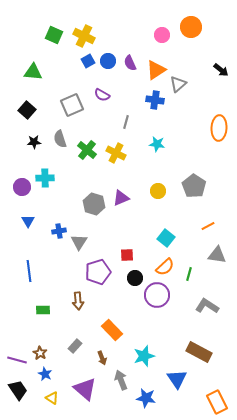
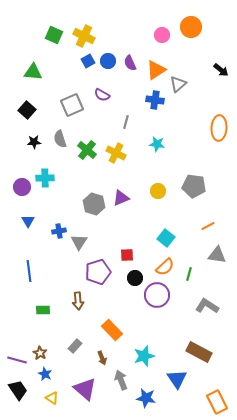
gray pentagon at (194, 186): rotated 25 degrees counterclockwise
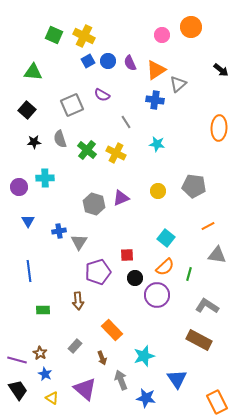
gray line at (126, 122): rotated 48 degrees counterclockwise
purple circle at (22, 187): moved 3 px left
brown rectangle at (199, 352): moved 12 px up
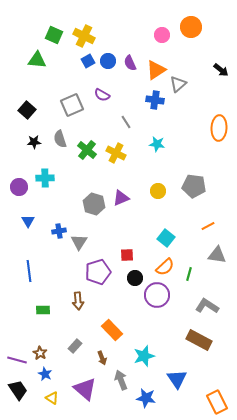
green triangle at (33, 72): moved 4 px right, 12 px up
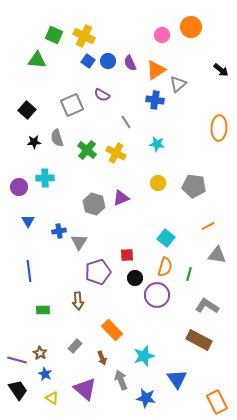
blue square at (88, 61): rotated 24 degrees counterclockwise
gray semicircle at (60, 139): moved 3 px left, 1 px up
yellow circle at (158, 191): moved 8 px up
orange semicircle at (165, 267): rotated 30 degrees counterclockwise
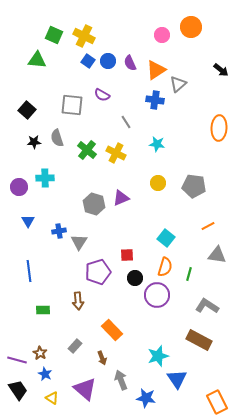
gray square at (72, 105): rotated 30 degrees clockwise
cyan star at (144, 356): moved 14 px right
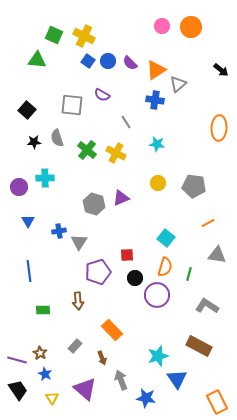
pink circle at (162, 35): moved 9 px up
purple semicircle at (130, 63): rotated 21 degrees counterclockwise
orange line at (208, 226): moved 3 px up
brown rectangle at (199, 340): moved 6 px down
yellow triangle at (52, 398): rotated 24 degrees clockwise
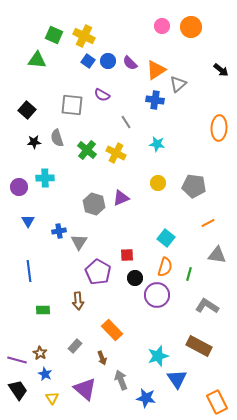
purple pentagon at (98, 272): rotated 25 degrees counterclockwise
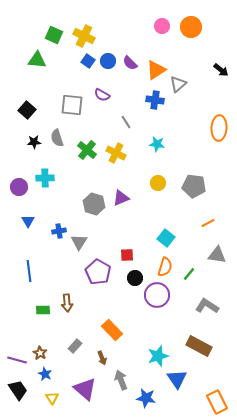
green line at (189, 274): rotated 24 degrees clockwise
brown arrow at (78, 301): moved 11 px left, 2 px down
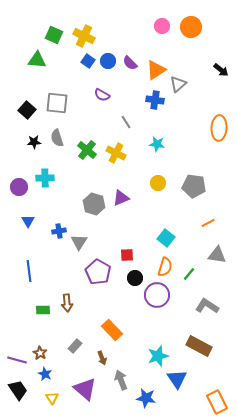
gray square at (72, 105): moved 15 px left, 2 px up
